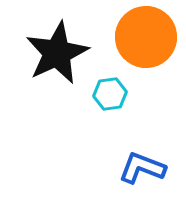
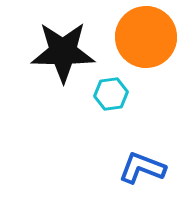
black star: moved 6 px right, 1 px up; rotated 26 degrees clockwise
cyan hexagon: moved 1 px right
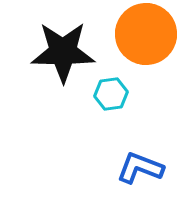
orange circle: moved 3 px up
blue L-shape: moved 2 px left
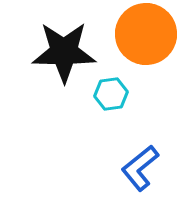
black star: moved 1 px right
blue L-shape: rotated 60 degrees counterclockwise
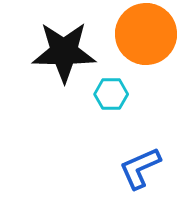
cyan hexagon: rotated 8 degrees clockwise
blue L-shape: rotated 15 degrees clockwise
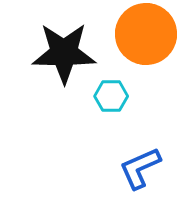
black star: moved 1 px down
cyan hexagon: moved 2 px down
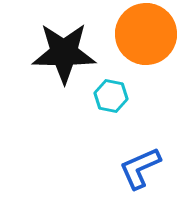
cyan hexagon: rotated 12 degrees clockwise
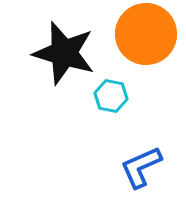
black star: rotated 16 degrees clockwise
blue L-shape: moved 1 px right, 1 px up
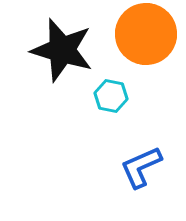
black star: moved 2 px left, 3 px up
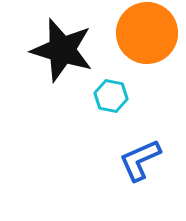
orange circle: moved 1 px right, 1 px up
blue L-shape: moved 1 px left, 7 px up
